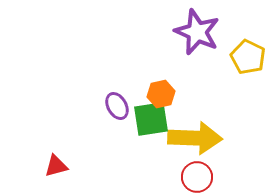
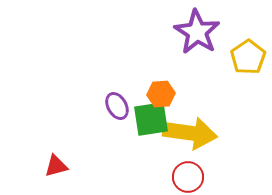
purple star: rotated 9 degrees clockwise
yellow pentagon: rotated 12 degrees clockwise
orange hexagon: rotated 8 degrees clockwise
yellow arrow: moved 5 px left, 5 px up; rotated 6 degrees clockwise
red circle: moved 9 px left
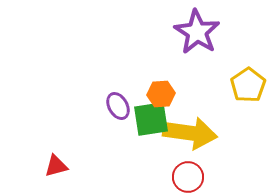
yellow pentagon: moved 28 px down
purple ellipse: moved 1 px right
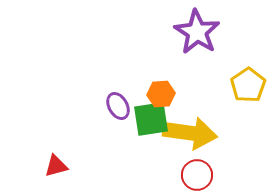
red circle: moved 9 px right, 2 px up
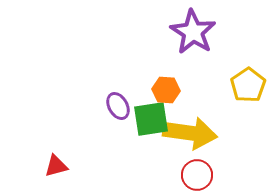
purple star: moved 4 px left
orange hexagon: moved 5 px right, 4 px up; rotated 8 degrees clockwise
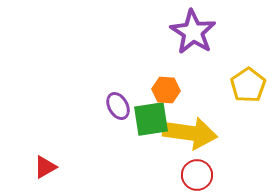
red triangle: moved 11 px left, 1 px down; rotated 15 degrees counterclockwise
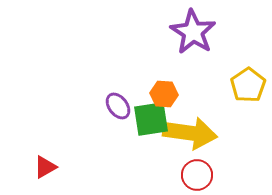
orange hexagon: moved 2 px left, 4 px down
purple ellipse: rotated 8 degrees counterclockwise
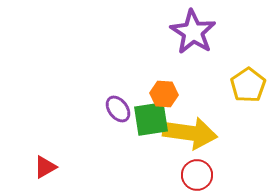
purple ellipse: moved 3 px down
